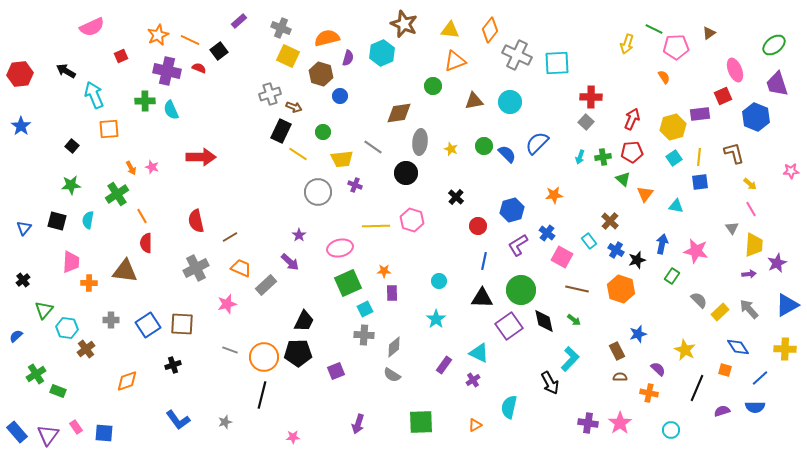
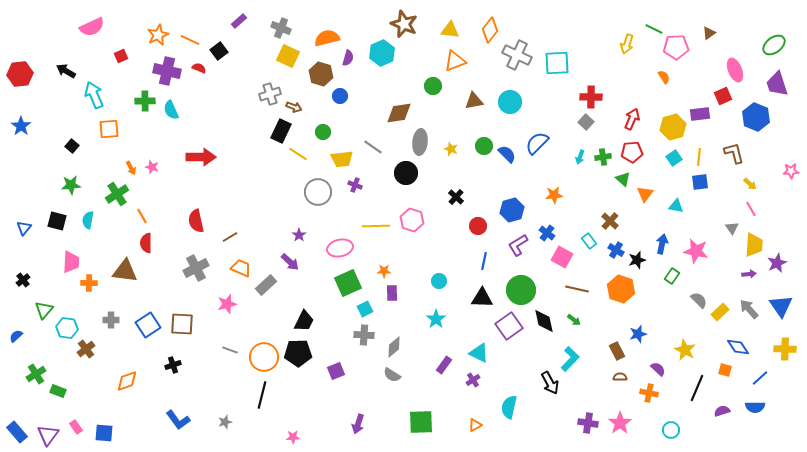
blue triangle at (787, 305): moved 6 px left, 1 px down; rotated 35 degrees counterclockwise
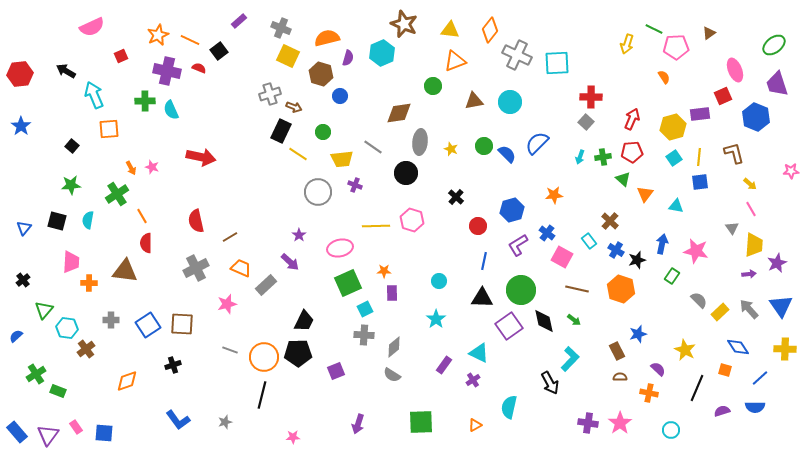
red arrow at (201, 157): rotated 12 degrees clockwise
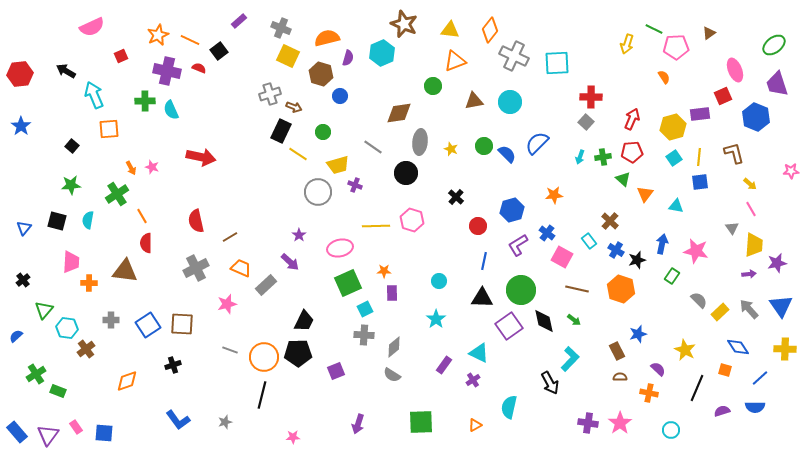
gray cross at (517, 55): moved 3 px left, 1 px down
yellow trapezoid at (342, 159): moved 4 px left, 6 px down; rotated 10 degrees counterclockwise
purple star at (777, 263): rotated 12 degrees clockwise
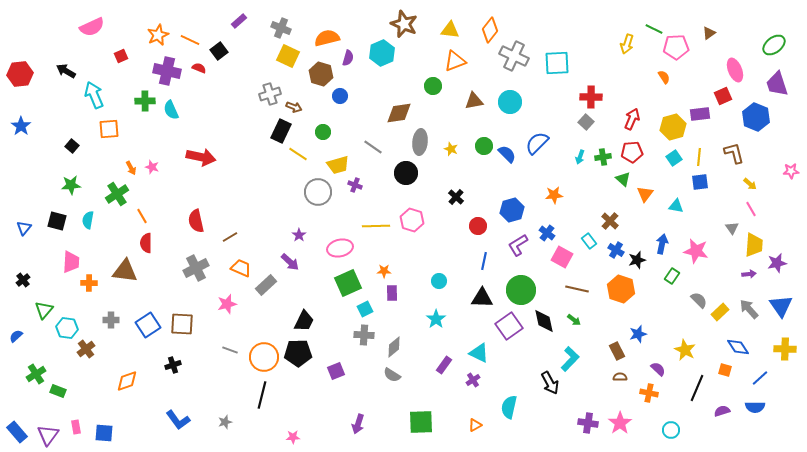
pink rectangle at (76, 427): rotated 24 degrees clockwise
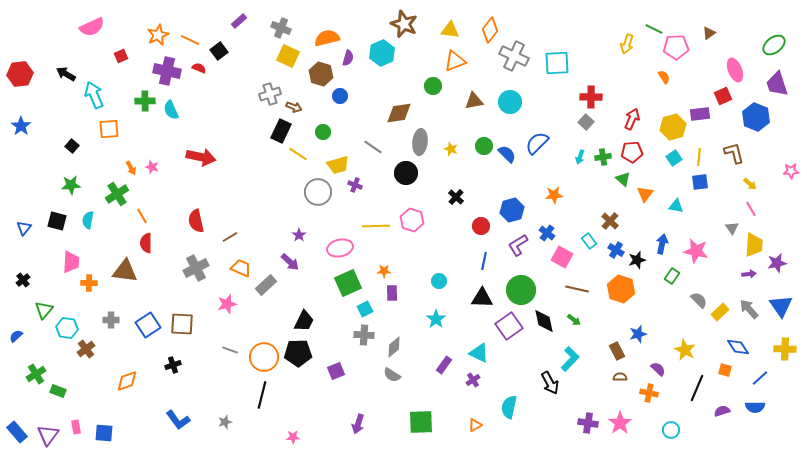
black arrow at (66, 71): moved 3 px down
red circle at (478, 226): moved 3 px right
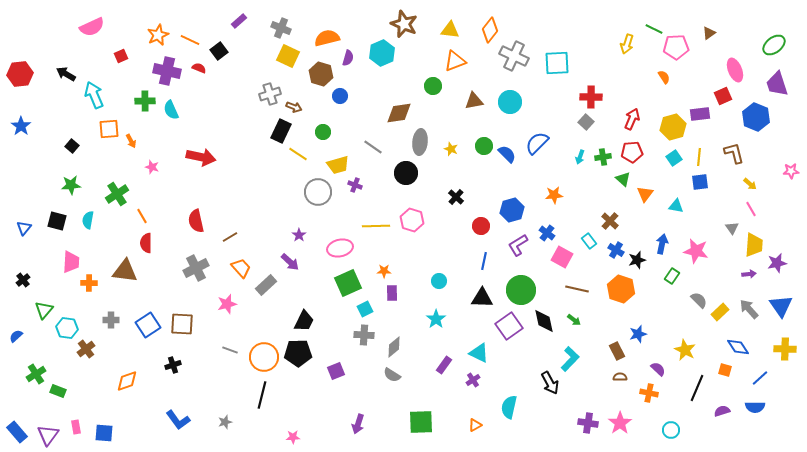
orange arrow at (131, 168): moved 27 px up
orange trapezoid at (241, 268): rotated 25 degrees clockwise
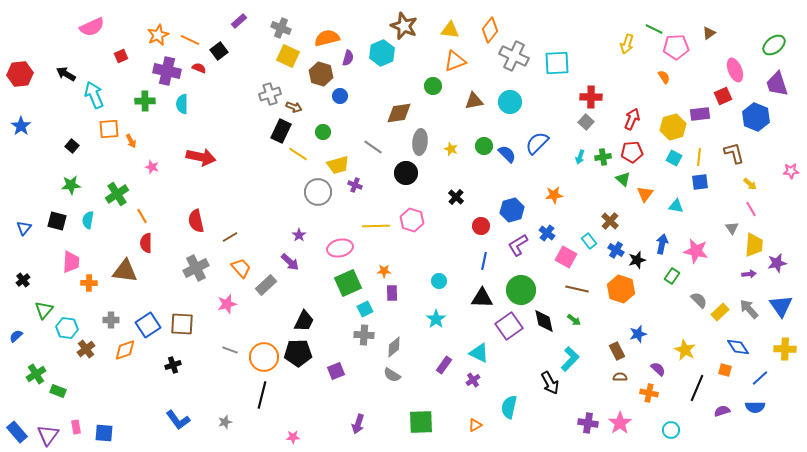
brown star at (404, 24): moved 2 px down
cyan semicircle at (171, 110): moved 11 px right, 6 px up; rotated 24 degrees clockwise
cyan square at (674, 158): rotated 28 degrees counterclockwise
pink square at (562, 257): moved 4 px right
orange diamond at (127, 381): moved 2 px left, 31 px up
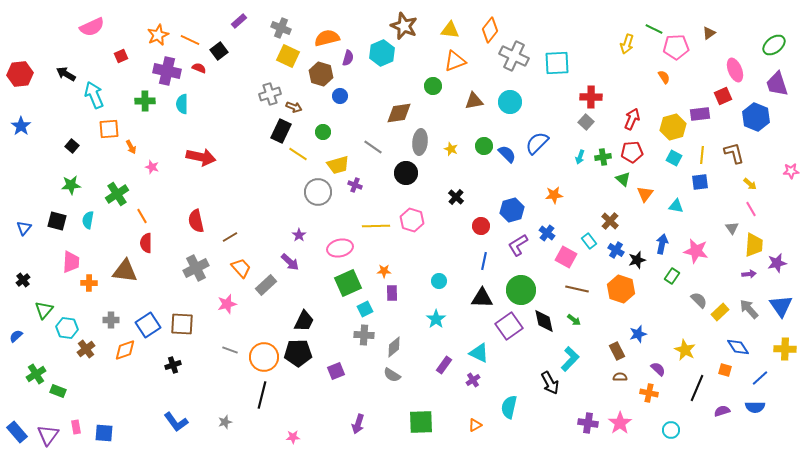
orange arrow at (131, 141): moved 6 px down
yellow line at (699, 157): moved 3 px right, 2 px up
blue L-shape at (178, 420): moved 2 px left, 2 px down
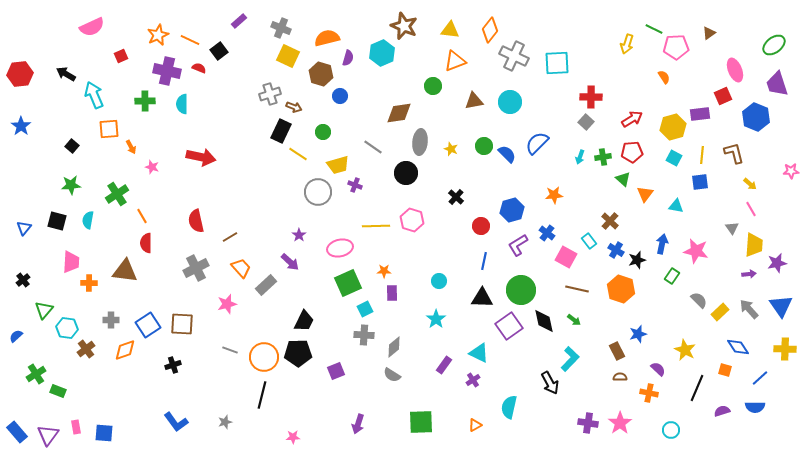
red arrow at (632, 119): rotated 35 degrees clockwise
